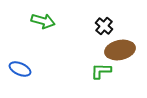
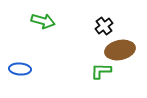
black cross: rotated 12 degrees clockwise
blue ellipse: rotated 20 degrees counterclockwise
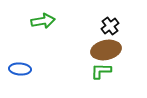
green arrow: rotated 25 degrees counterclockwise
black cross: moved 6 px right
brown ellipse: moved 14 px left
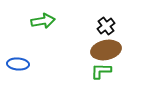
black cross: moved 4 px left
blue ellipse: moved 2 px left, 5 px up
